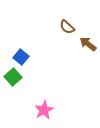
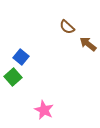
pink star: rotated 18 degrees counterclockwise
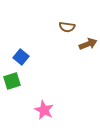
brown semicircle: rotated 35 degrees counterclockwise
brown arrow: rotated 120 degrees clockwise
green square: moved 1 px left, 4 px down; rotated 24 degrees clockwise
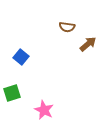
brown arrow: rotated 18 degrees counterclockwise
green square: moved 12 px down
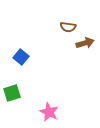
brown semicircle: moved 1 px right
brown arrow: moved 3 px left, 1 px up; rotated 24 degrees clockwise
pink star: moved 5 px right, 2 px down
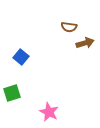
brown semicircle: moved 1 px right
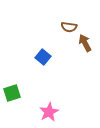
brown arrow: rotated 102 degrees counterclockwise
blue square: moved 22 px right
pink star: rotated 18 degrees clockwise
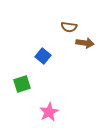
brown arrow: rotated 126 degrees clockwise
blue square: moved 1 px up
green square: moved 10 px right, 9 px up
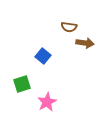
pink star: moved 2 px left, 10 px up
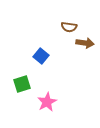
blue square: moved 2 px left
